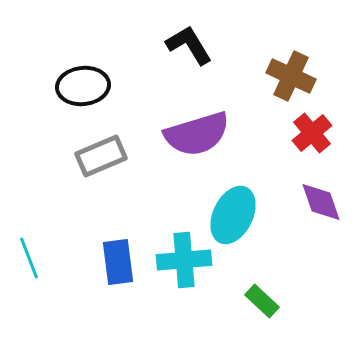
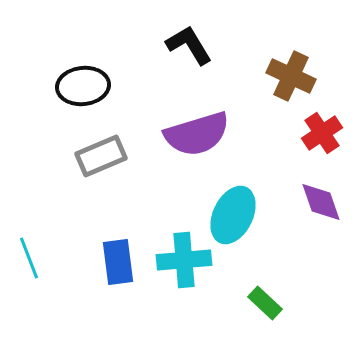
red cross: moved 10 px right; rotated 6 degrees clockwise
green rectangle: moved 3 px right, 2 px down
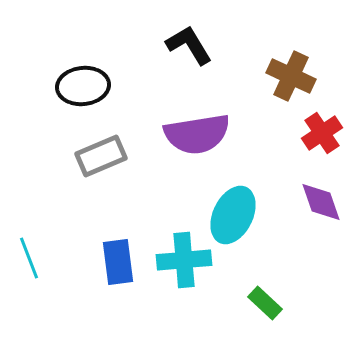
purple semicircle: rotated 8 degrees clockwise
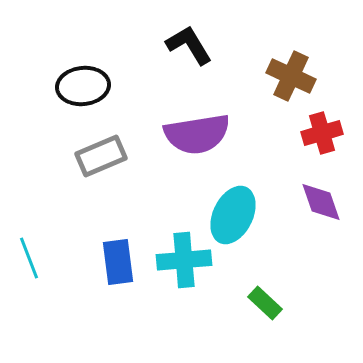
red cross: rotated 18 degrees clockwise
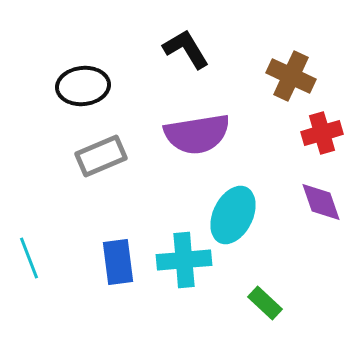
black L-shape: moved 3 px left, 4 px down
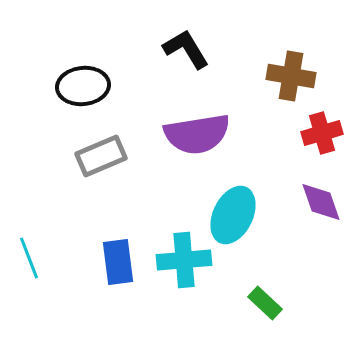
brown cross: rotated 15 degrees counterclockwise
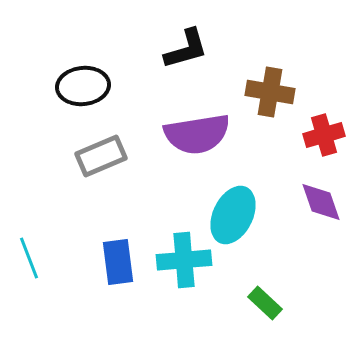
black L-shape: rotated 105 degrees clockwise
brown cross: moved 21 px left, 16 px down
red cross: moved 2 px right, 2 px down
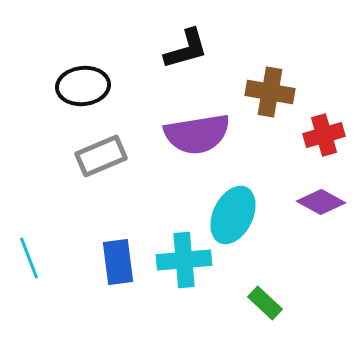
purple diamond: rotated 42 degrees counterclockwise
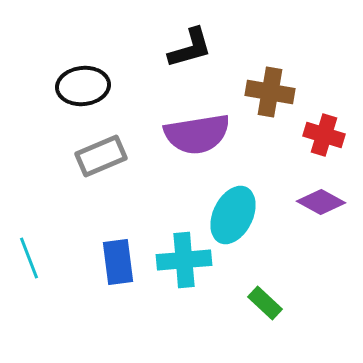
black L-shape: moved 4 px right, 1 px up
red cross: rotated 33 degrees clockwise
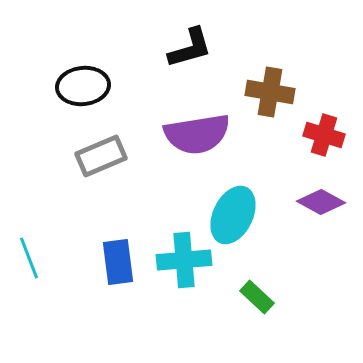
green rectangle: moved 8 px left, 6 px up
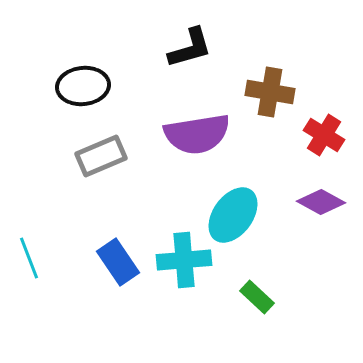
red cross: rotated 15 degrees clockwise
cyan ellipse: rotated 10 degrees clockwise
blue rectangle: rotated 27 degrees counterclockwise
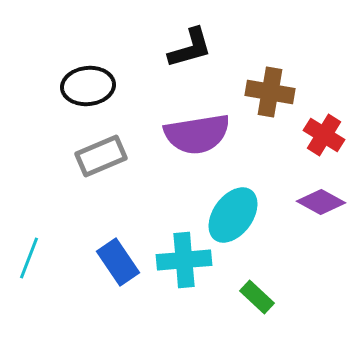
black ellipse: moved 5 px right
cyan line: rotated 42 degrees clockwise
